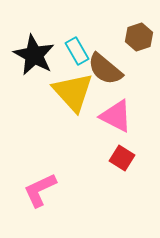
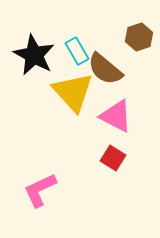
red square: moved 9 px left
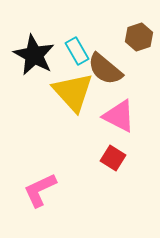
pink triangle: moved 3 px right
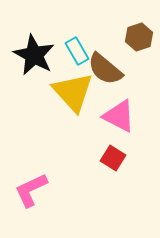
pink L-shape: moved 9 px left
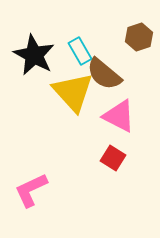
cyan rectangle: moved 3 px right
brown semicircle: moved 1 px left, 5 px down
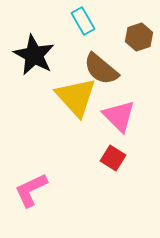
cyan rectangle: moved 3 px right, 30 px up
brown semicircle: moved 3 px left, 5 px up
yellow triangle: moved 3 px right, 5 px down
pink triangle: rotated 18 degrees clockwise
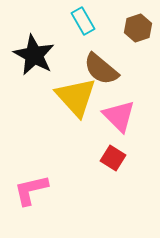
brown hexagon: moved 1 px left, 9 px up
pink L-shape: rotated 12 degrees clockwise
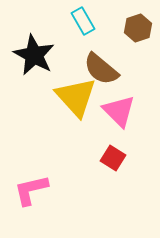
pink triangle: moved 5 px up
